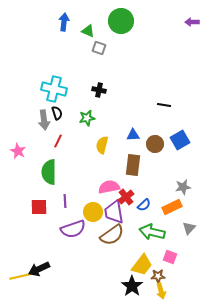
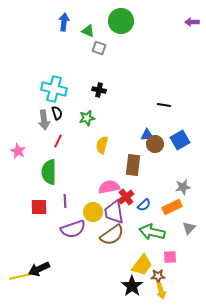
blue triangle: moved 14 px right
pink square: rotated 24 degrees counterclockwise
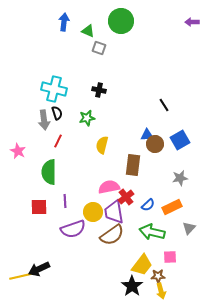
black line: rotated 48 degrees clockwise
gray star: moved 3 px left, 9 px up
blue semicircle: moved 4 px right
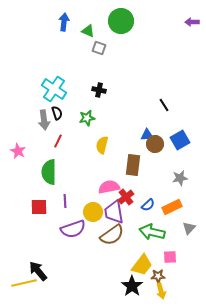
cyan cross: rotated 20 degrees clockwise
black arrow: moved 1 px left, 2 px down; rotated 75 degrees clockwise
yellow line: moved 2 px right, 7 px down
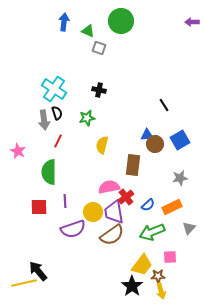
green arrow: rotated 35 degrees counterclockwise
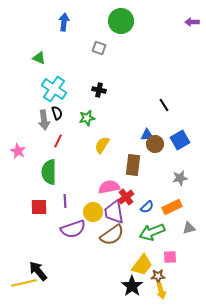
green triangle: moved 49 px left, 27 px down
yellow semicircle: rotated 18 degrees clockwise
blue semicircle: moved 1 px left, 2 px down
gray triangle: rotated 32 degrees clockwise
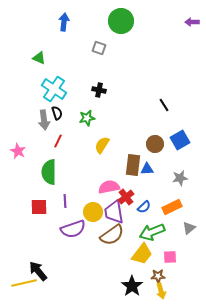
blue triangle: moved 34 px down
blue semicircle: moved 3 px left
gray triangle: rotated 24 degrees counterclockwise
yellow trapezoid: moved 11 px up
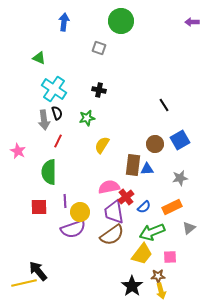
yellow circle: moved 13 px left
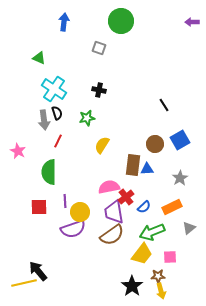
gray star: rotated 21 degrees counterclockwise
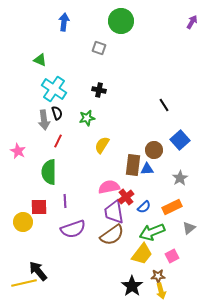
purple arrow: rotated 120 degrees clockwise
green triangle: moved 1 px right, 2 px down
blue square: rotated 12 degrees counterclockwise
brown circle: moved 1 px left, 6 px down
yellow circle: moved 57 px left, 10 px down
pink square: moved 2 px right, 1 px up; rotated 24 degrees counterclockwise
